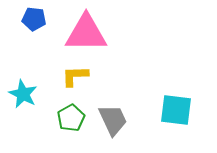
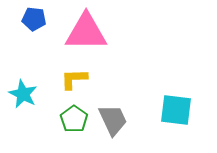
pink triangle: moved 1 px up
yellow L-shape: moved 1 px left, 3 px down
green pentagon: moved 3 px right, 1 px down; rotated 8 degrees counterclockwise
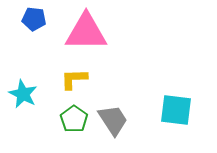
gray trapezoid: rotated 8 degrees counterclockwise
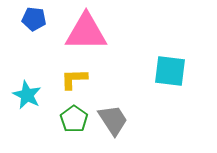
cyan star: moved 4 px right, 1 px down
cyan square: moved 6 px left, 39 px up
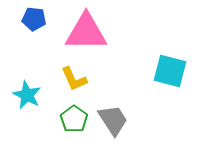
cyan square: rotated 8 degrees clockwise
yellow L-shape: rotated 112 degrees counterclockwise
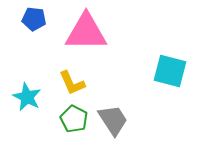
yellow L-shape: moved 2 px left, 4 px down
cyan star: moved 2 px down
green pentagon: rotated 8 degrees counterclockwise
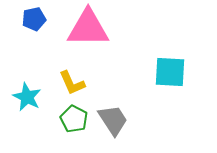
blue pentagon: rotated 20 degrees counterclockwise
pink triangle: moved 2 px right, 4 px up
cyan square: moved 1 px down; rotated 12 degrees counterclockwise
